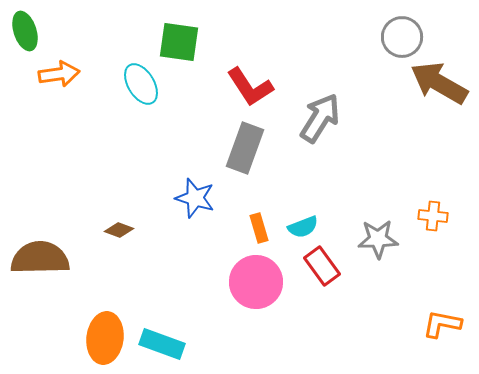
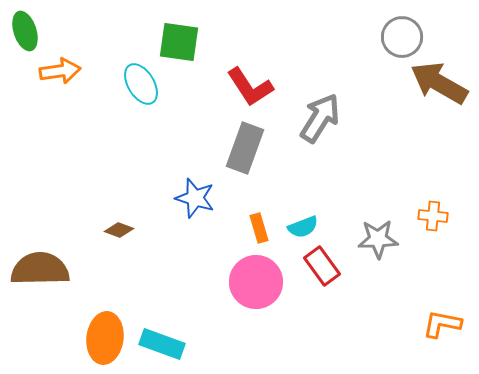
orange arrow: moved 1 px right, 3 px up
brown semicircle: moved 11 px down
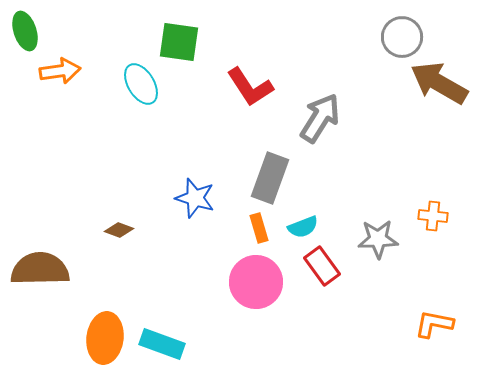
gray rectangle: moved 25 px right, 30 px down
orange L-shape: moved 8 px left
